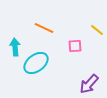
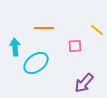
orange line: rotated 24 degrees counterclockwise
purple arrow: moved 5 px left, 1 px up
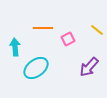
orange line: moved 1 px left
pink square: moved 7 px left, 7 px up; rotated 24 degrees counterclockwise
cyan ellipse: moved 5 px down
purple arrow: moved 5 px right, 16 px up
